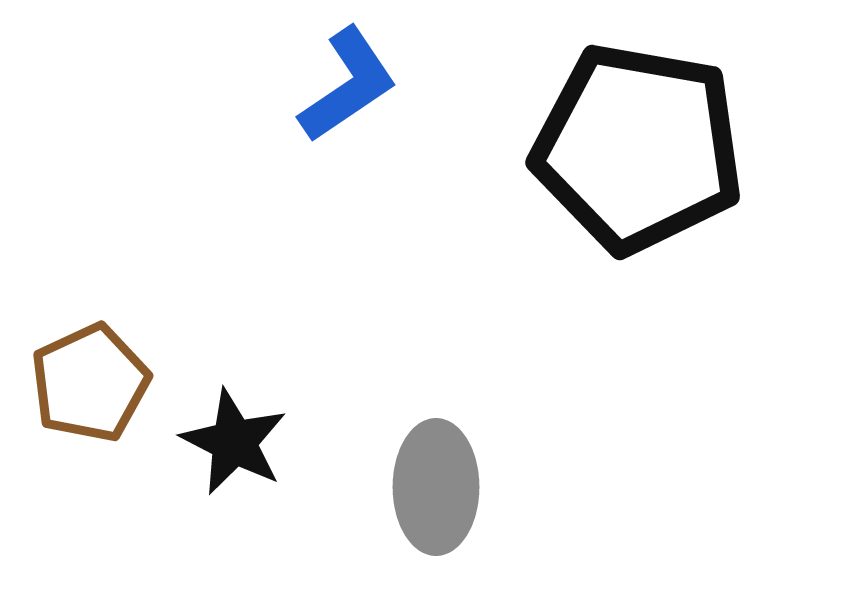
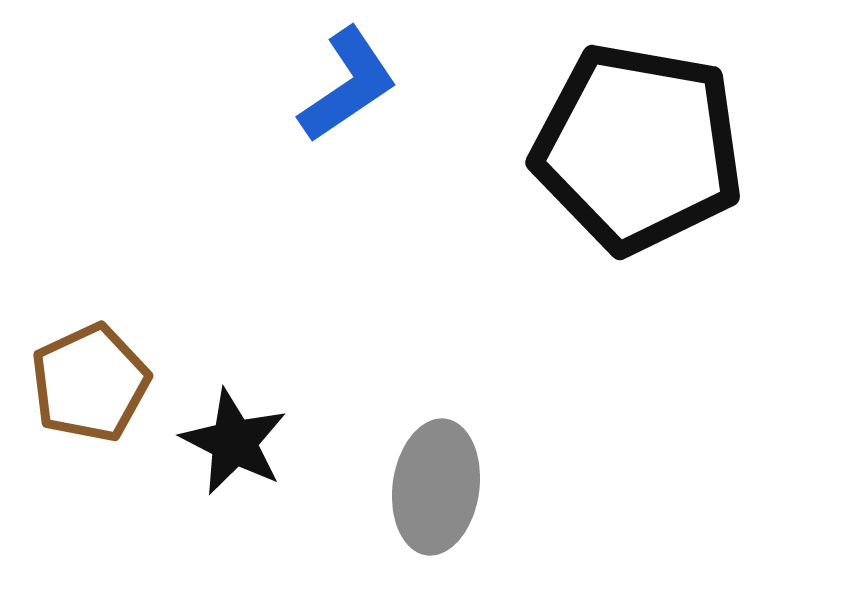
gray ellipse: rotated 8 degrees clockwise
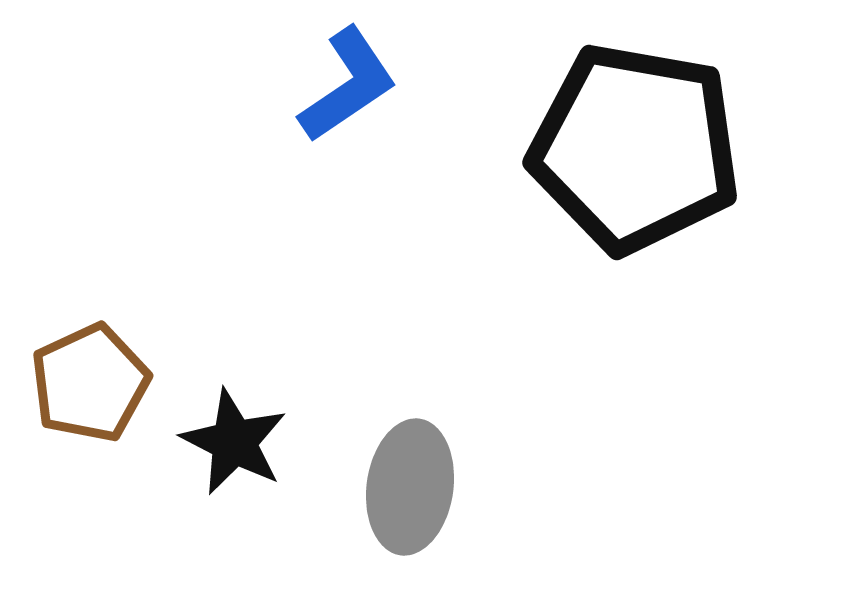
black pentagon: moved 3 px left
gray ellipse: moved 26 px left
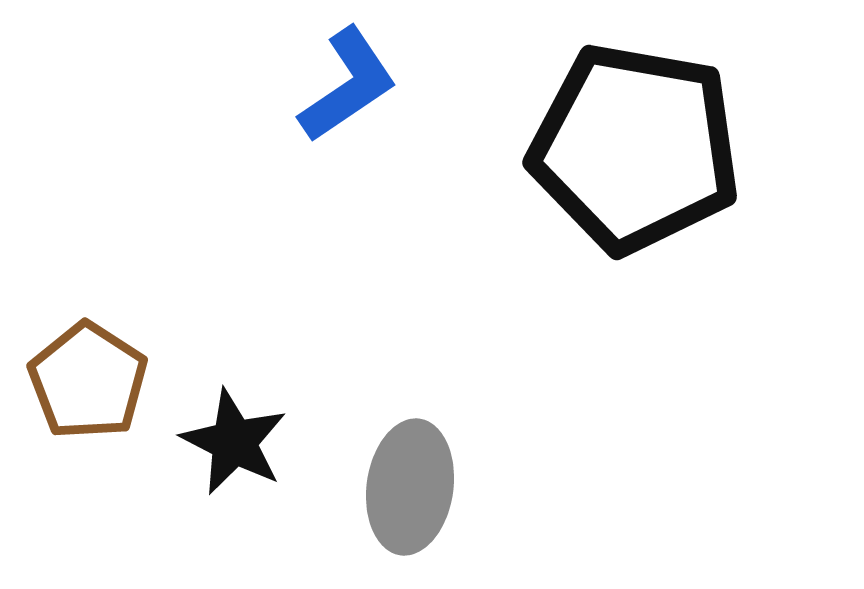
brown pentagon: moved 2 px left, 2 px up; rotated 14 degrees counterclockwise
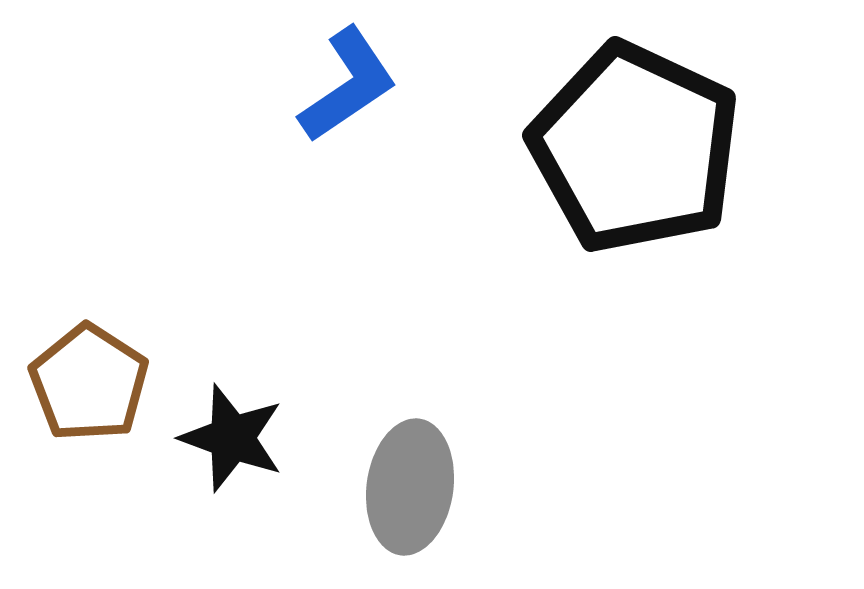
black pentagon: rotated 15 degrees clockwise
brown pentagon: moved 1 px right, 2 px down
black star: moved 2 px left, 4 px up; rotated 7 degrees counterclockwise
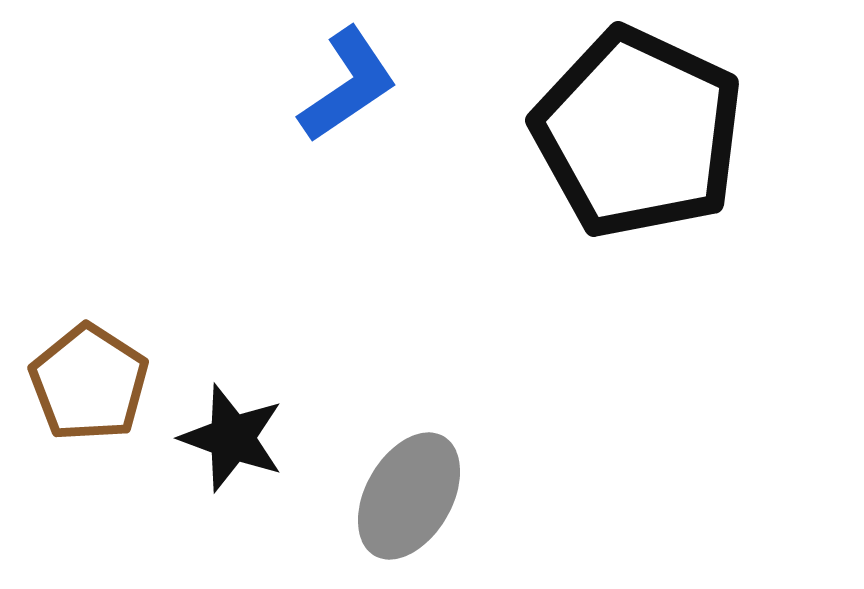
black pentagon: moved 3 px right, 15 px up
gray ellipse: moved 1 px left, 9 px down; rotated 22 degrees clockwise
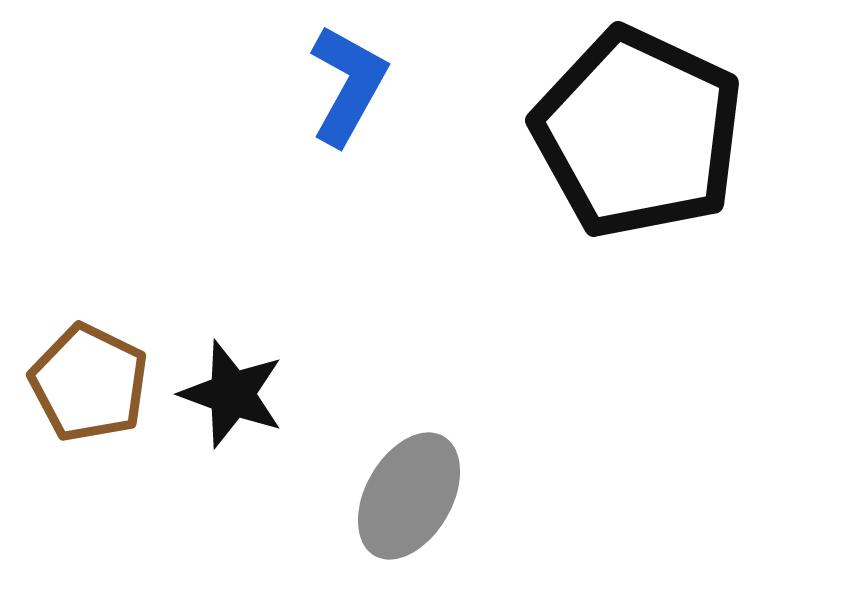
blue L-shape: rotated 27 degrees counterclockwise
brown pentagon: rotated 7 degrees counterclockwise
black star: moved 44 px up
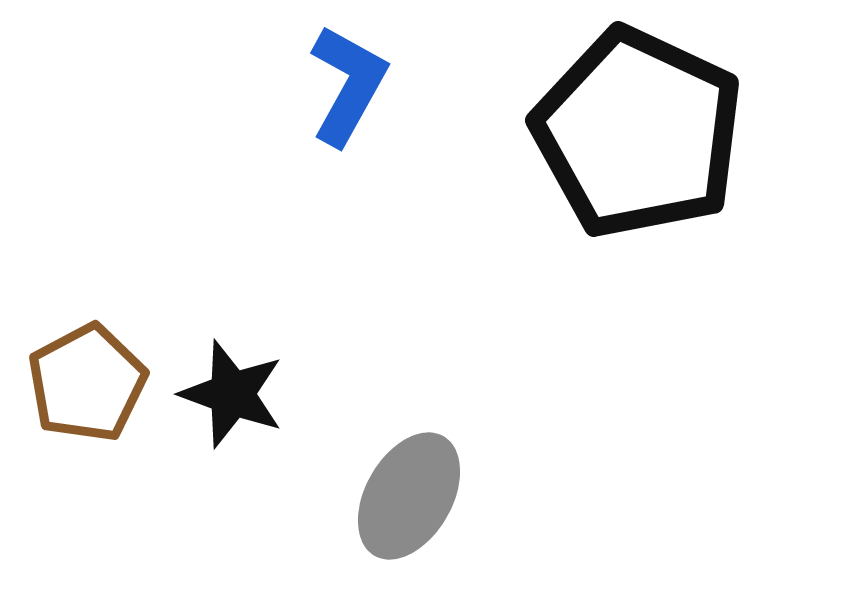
brown pentagon: moved 2 px left; rotated 18 degrees clockwise
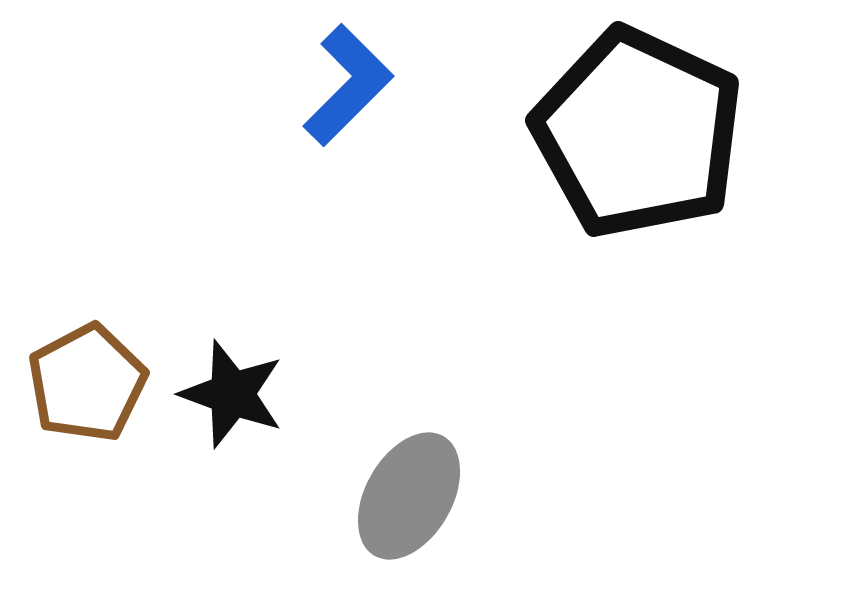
blue L-shape: rotated 16 degrees clockwise
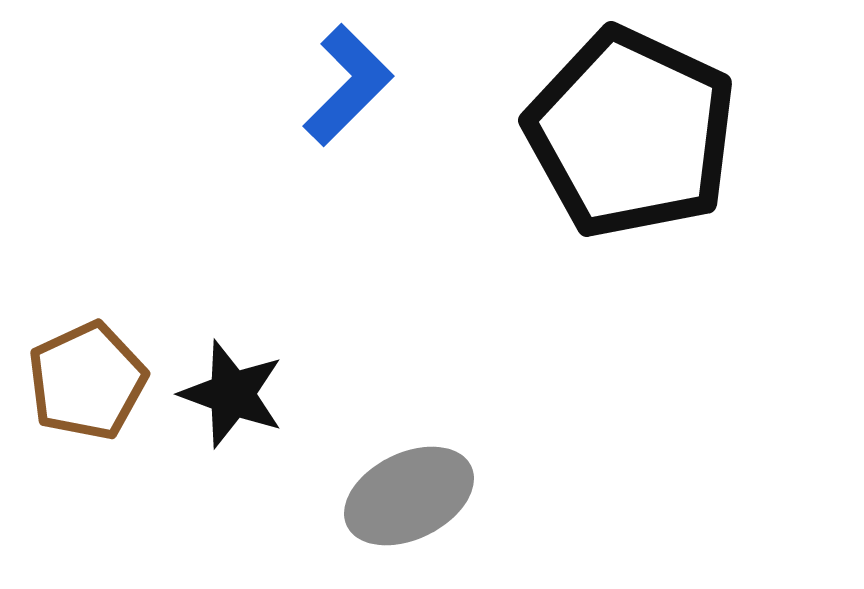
black pentagon: moved 7 px left
brown pentagon: moved 2 px up; rotated 3 degrees clockwise
gray ellipse: rotated 34 degrees clockwise
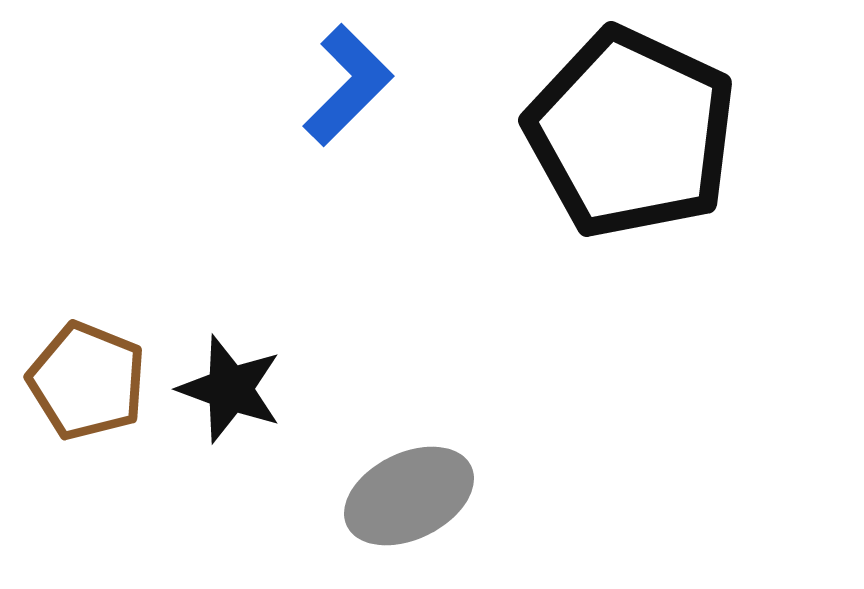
brown pentagon: rotated 25 degrees counterclockwise
black star: moved 2 px left, 5 px up
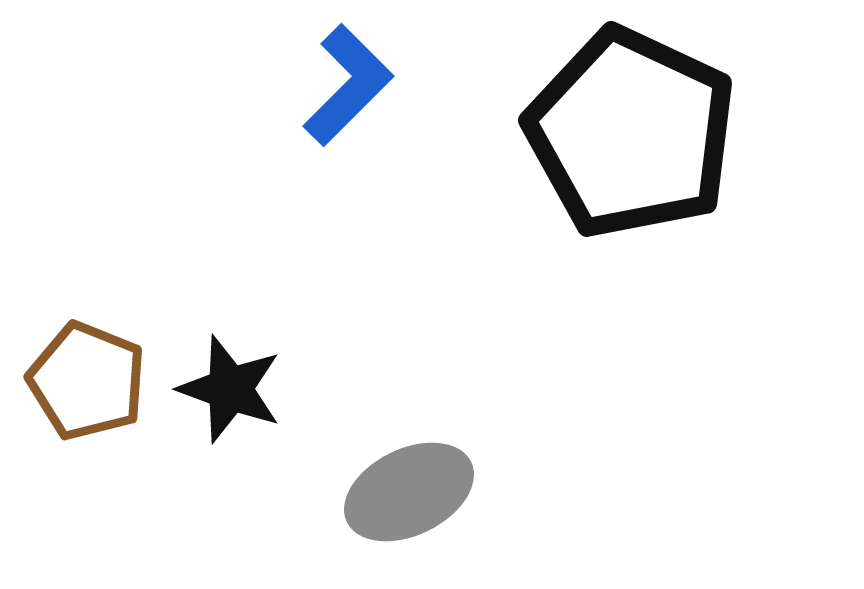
gray ellipse: moved 4 px up
